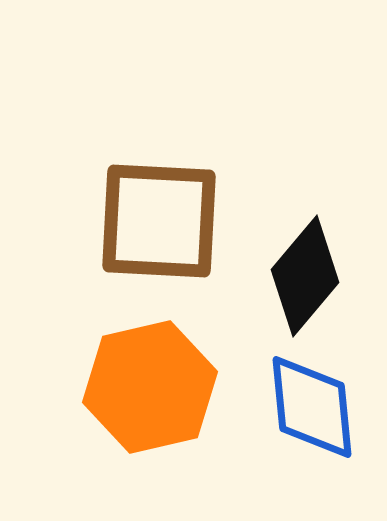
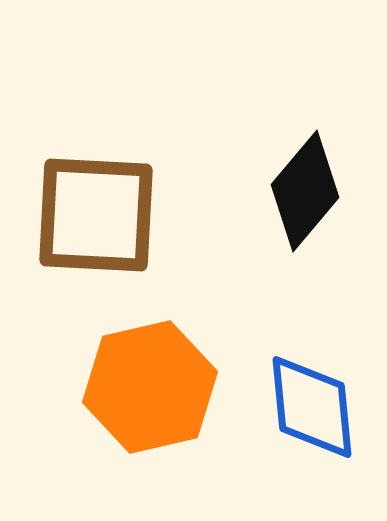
brown square: moved 63 px left, 6 px up
black diamond: moved 85 px up
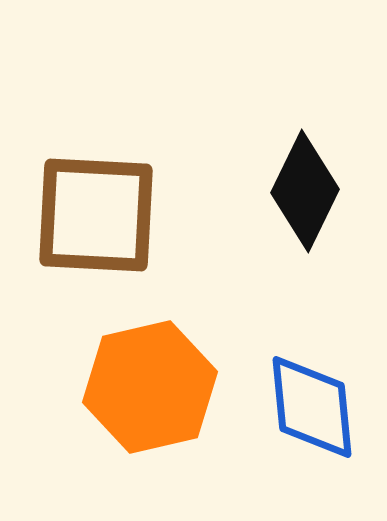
black diamond: rotated 14 degrees counterclockwise
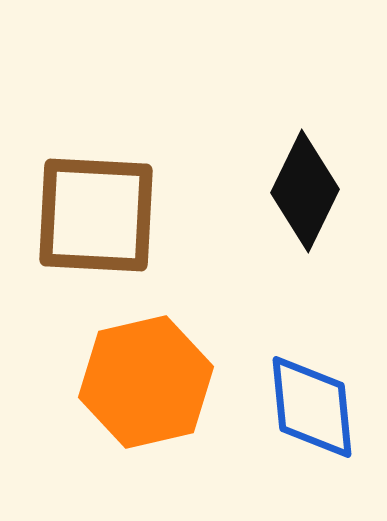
orange hexagon: moved 4 px left, 5 px up
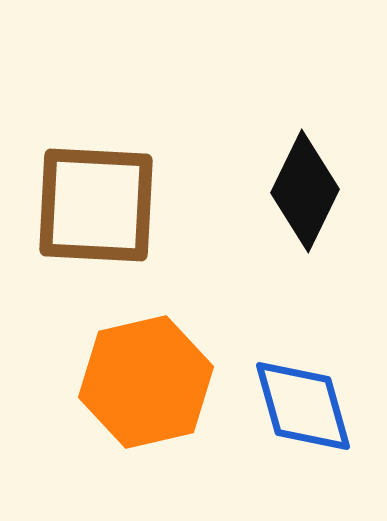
brown square: moved 10 px up
blue diamond: moved 9 px left, 1 px up; rotated 10 degrees counterclockwise
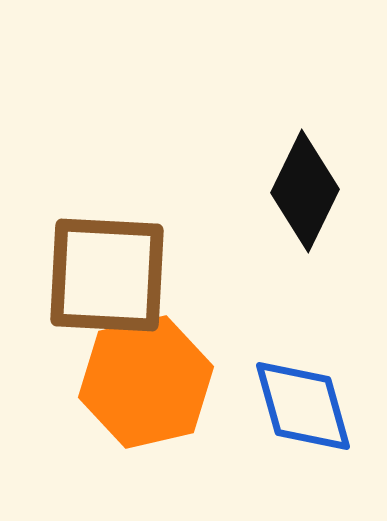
brown square: moved 11 px right, 70 px down
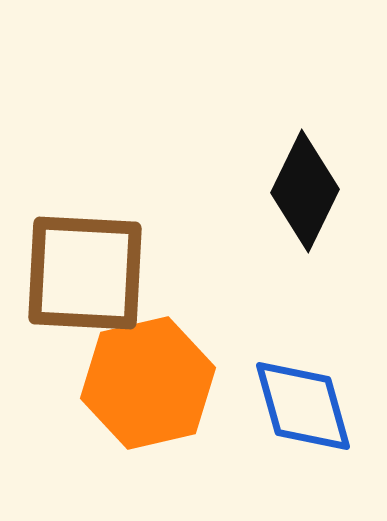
brown square: moved 22 px left, 2 px up
orange hexagon: moved 2 px right, 1 px down
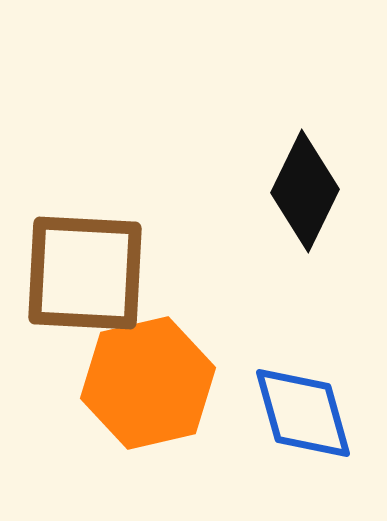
blue diamond: moved 7 px down
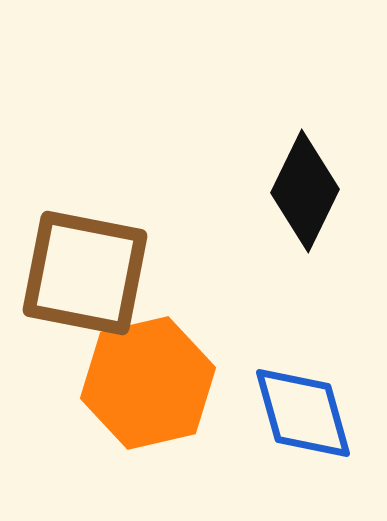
brown square: rotated 8 degrees clockwise
